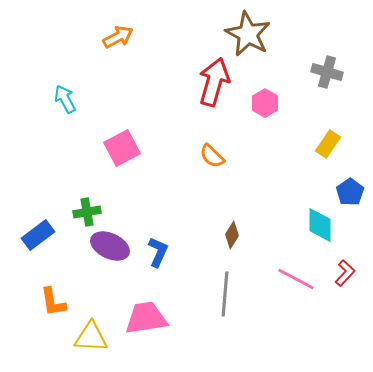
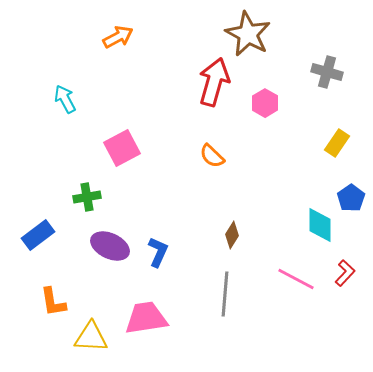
yellow rectangle: moved 9 px right, 1 px up
blue pentagon: moved 1 px right, 6 px down
green cross: moved 15 px up
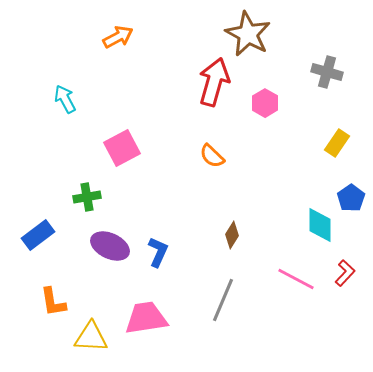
gray line: moved 2 px left, 6 px down; rotated 18 degrees clockwise
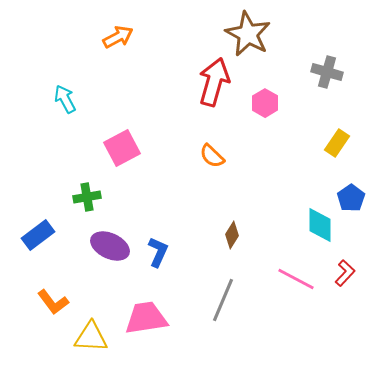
orange L-shape: rotated 28 degrees counterclockwise
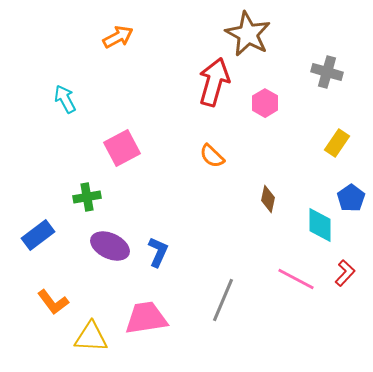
brown diamond: moved 36 px right, 36 px up; rotated 20 degrees counterclockwise
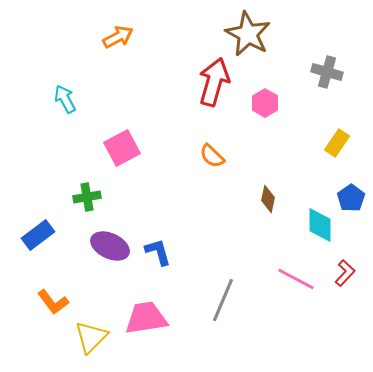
blue L-shape: rotated 40 degrees counterclockwise
yellow triangle: rotated 48 degrees counterclockwise
